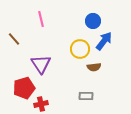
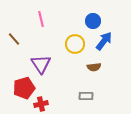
yellow circle: moved 5 px left, 5 px up
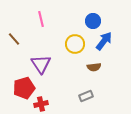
gray rectangle: rotated 24 degrees counterclockwise
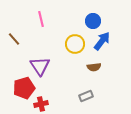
blue arrow: moved 2 px left
purple triangle: moved 1 px left, 2 px down
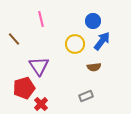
purple triangle: moved 1 px left
red cross: rotated 32 degrees counterclockwise
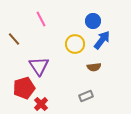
pink line: rotated 14 degrees counterclockwise
blue arrow: moved 1 px up
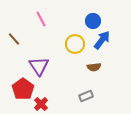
red pentagon: moved 1 px left, 1 px down; rotated 20 degrees counterclockwise
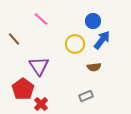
pink line: rotated 21 degrees counterclockwise
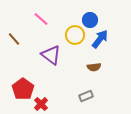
blue circle: moved 3 px left, 1 px up
blue arrow: moved 2 px left, 1 px up
yellow circle: moved 9 px up
purple triangle: moved 12 px right, 11 px up; rotated 20 degrees counterclockwise
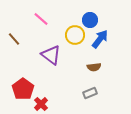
gray rectangle: moved 4 px right, 3 px up
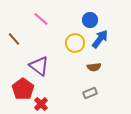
yellow circle: moved 8 px down
purple triangle: moved 12 px left, 11 px down
